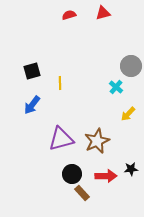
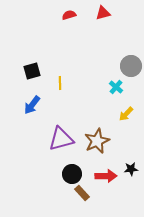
yellow arrow: moved 2 px left
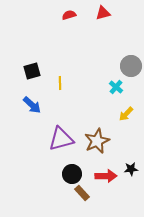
blue arrow: rotated 84 degrees counterclockwise
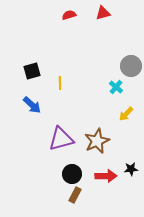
brown rectangle: moved 7 px left, 2 px down; rotated 70 degrees clockwise
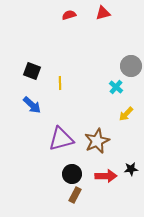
black square: rotated 36 degrees clockwise
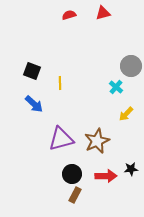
blue arrow: moved 2 px right, 1 px up
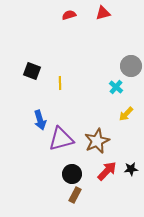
blue arrow: moved 6 px right, 16 px down; rotated 30 degrees clockwise
red arrow: moved 1 px right, 5 px up; rotated 45 degrees counterclockwise
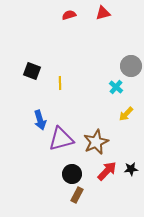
brown star: moved 1 px left, 1 px down
brown rectangle: moved 2 px right
